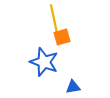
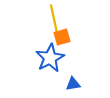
blue star: moved 6 px right, 4 px up; rotated 24 degrees clockwise
blue triangle: moved 3 px up
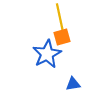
yellow line: moved 6 px right, 1 px up
blue star: moved 3 px left, 4 px up
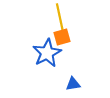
blue star: moved 1 px up
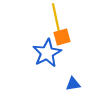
yellow line: moved 4 px left
